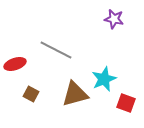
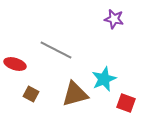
red ellipse: rotated 35 degrees clockwise
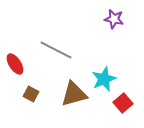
red ellipse: rotated 40 degrees clockwise
brown triangle: moved 1 px left
red square: moved 3 px left; rotated 30 degrees clockwise
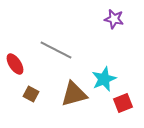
red square: rotated 18 degrees clockwise
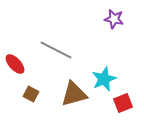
red ellipse: rotated 10 degrees counterclockwise
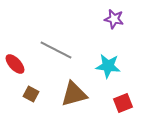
cyan star: moved 4 px right, 13 px up; rotated 30 degrees clockwise
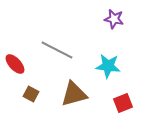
gray line: moved 1 px right
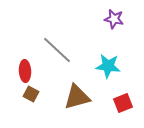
gray line: rotated 16 degrees clockwise
red ellipse: moved 10 px right, 7 px down; rotated 40 degrees clockwise
brown triangle: moved 3 px right, 3 px down
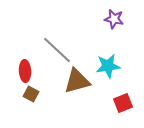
cyan star: rotated 15 degrees counterclockwise
brown triangle: moved 16 px up
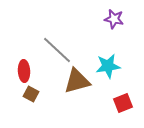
red ellipse: moved 1 px left
